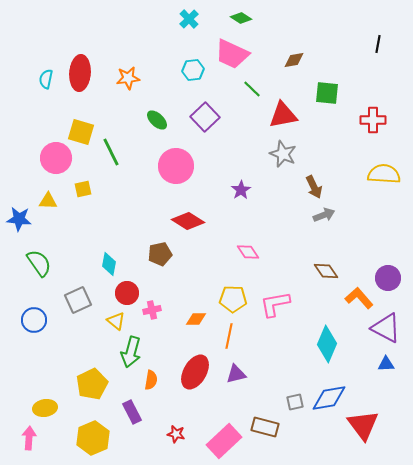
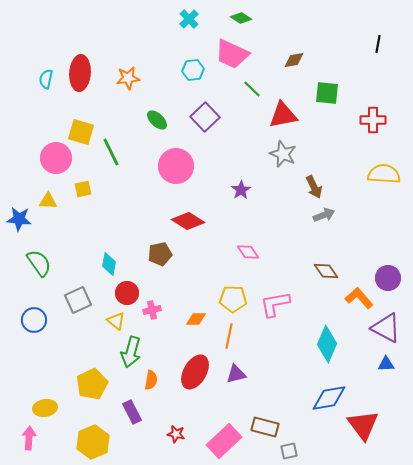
gray square at (295, 402): moved 6 px left, 49 px down
yellow hexagon at (93, 438): moved 4 px down
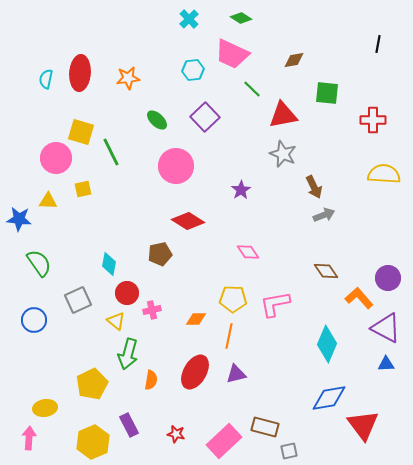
green arrow at (131, 352): moved 3 px left, 2 px down
purple rectangle at (132, 412): moved 3 px left, 13 px down
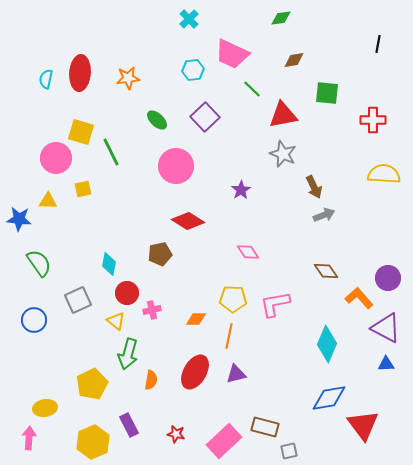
green diamond at (241, 18): moved 40 px right; rotated 40 degrees counterclockwise
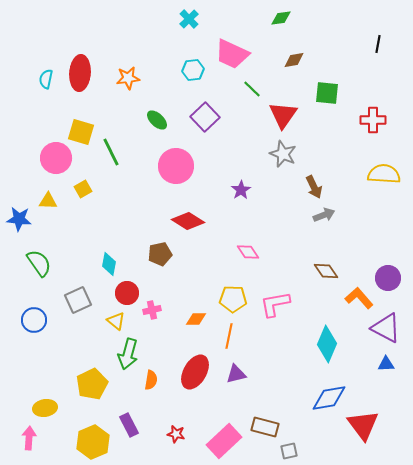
red triangle at (283, 115): rotated 44 degrees counterclockwise
yellow square at (83, 189): rotated 18 degrees counterclockwise
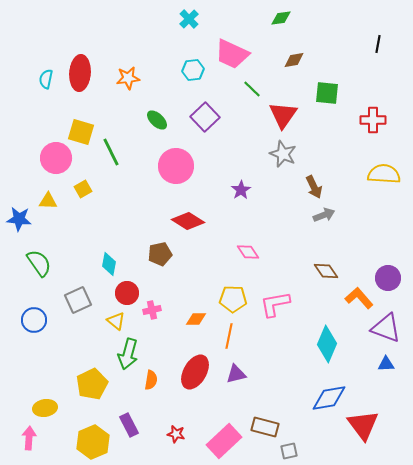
purple triangle at (386, 328): rotated 8 degrees counterclockwise
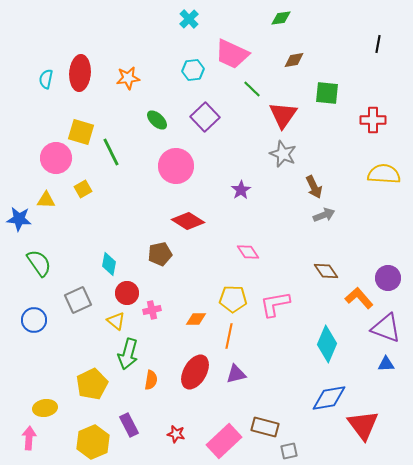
yellow triangle at (48, 201): moved 2 px left, 1 px up
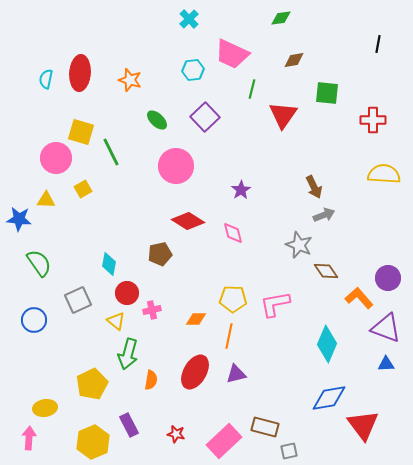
orange star at (128, 78): moved 2 px right, 2 px down; rotated 25 degrees clockwise
green line at (252, 89): rotated 60 degrees clockwise
gray star at (283, 154): moved 16 px right, 91 px down
pink diamond at (248, 252): moved 15 px left, 19 px up; rotated 20 degrees clockwise
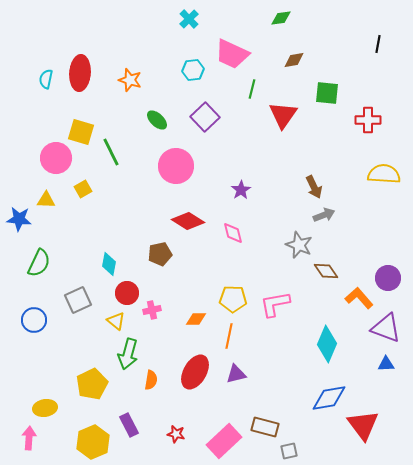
red cross at (373, 120): moved 5 px left
green semicircle at (39, 263): rotated 60 degrees clockwise
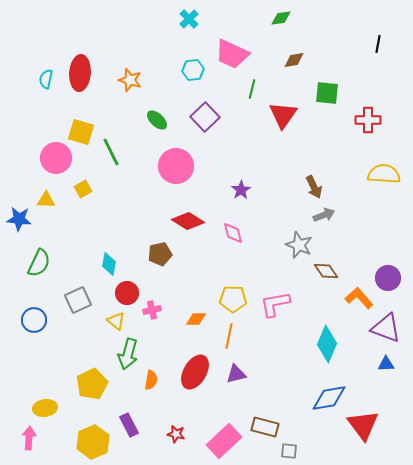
gray square at (289, 451): rotated 18 degrees clockwise
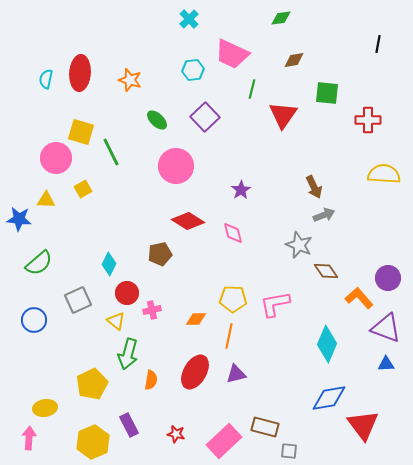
green semicircle at (39, 263): rotated 24 degrees clockwise
cyan diamond at (109, 264): rotated 15 degrees clockwise
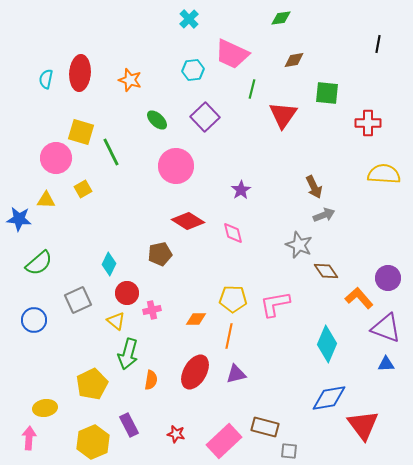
red cross at (368, 120): moved 3 px down
